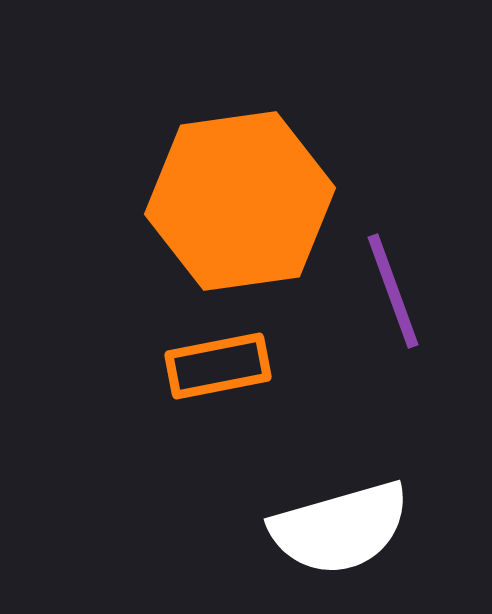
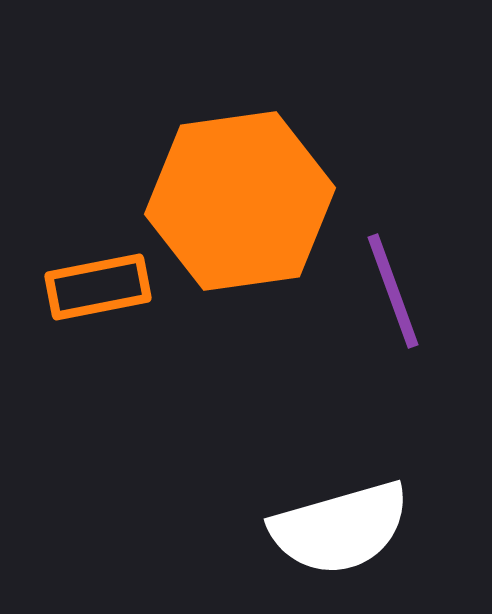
orange rectangle: moved 120 px left, 79 px up
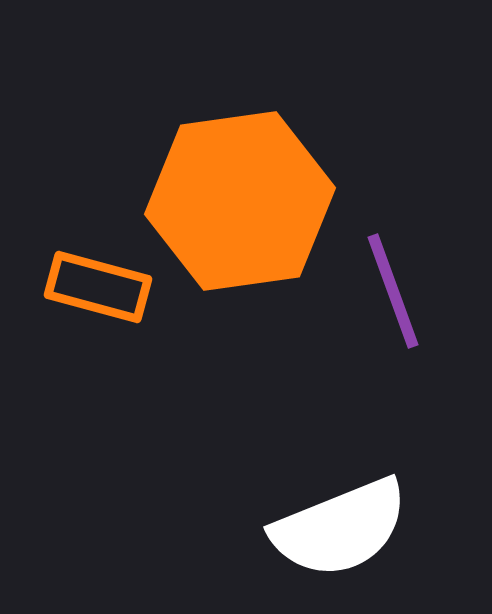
orange rectangle: rotated 26 degrees clockwise
white semicircle: rotated 6 degrees counterclockwise
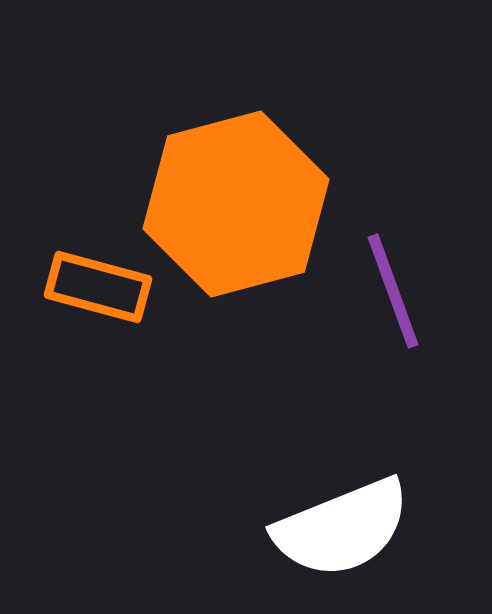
orange hexagon: moved 4 px left, 3 px down; rotated 7 degrees counterclockwise
white semicircle: moved 2 px right
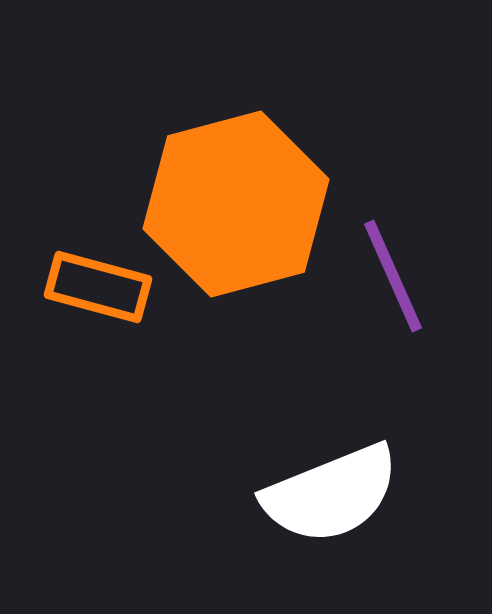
purple line: moved 15 px up; rotated 4 degrees counterclockwise
white semicircle: moved 11 px left, 34 px up
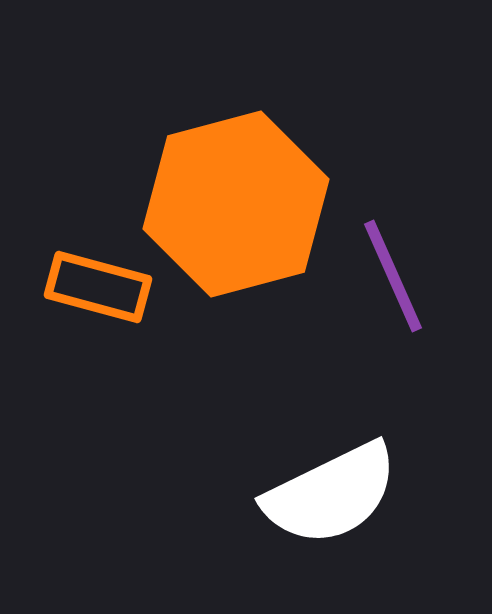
white semicircle: rotated 4 degrees counterclockwise
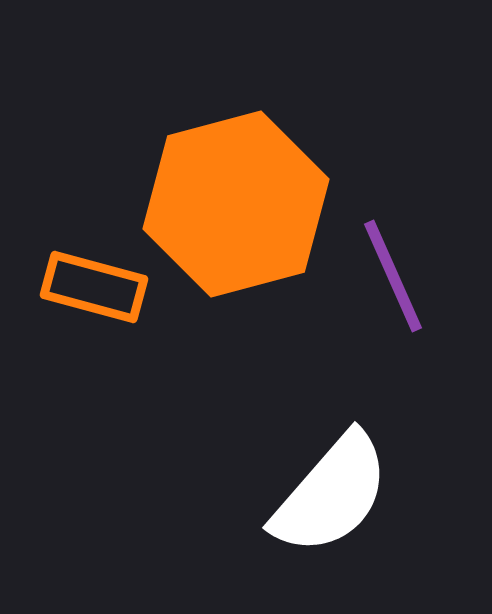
orange rectangle: moved 4 px left
white semicircle: rotated 23 degrees counterclockwise
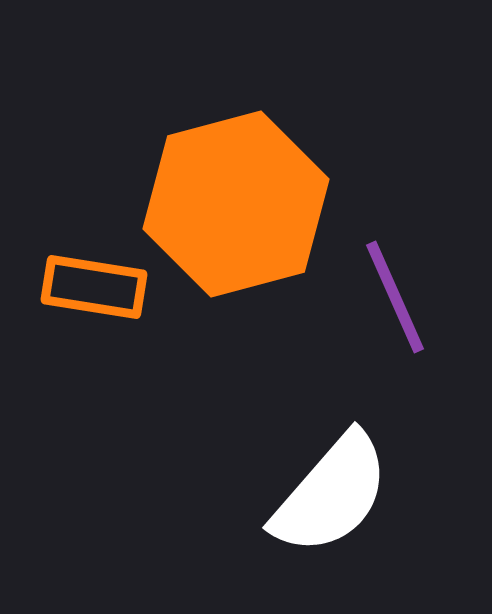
purple line: moved 2 px right, 21 px down
orange rectangle: rotated 6 degrees counterclockwise
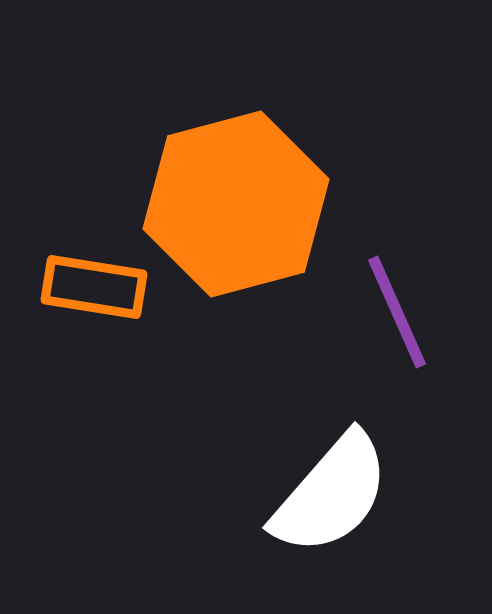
purple line: moved 2 px right, 15 px down
